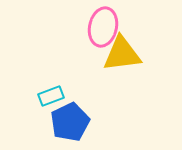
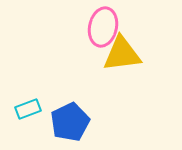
cyan rectangle: moved 23 px left, 13 px down
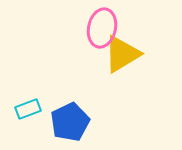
pink ellipse: moved 1 px left, 1 px down
yellow triangle: rotated 24 degrees counterclockwise
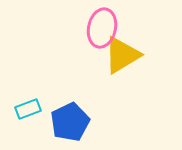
yellow triangle: moved 1 px down
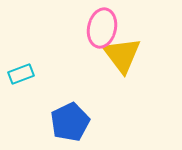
yellow triangle: rotated 36 degrees counterclockwise
cyan rectangle: moved 7 px left, 35 px up
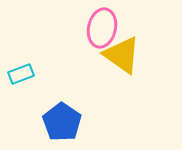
yellow triangle: rotated 18 degrees counterclockwise
blue pentagon: moved 8 px left; rotated 12 degrees counterclockwise
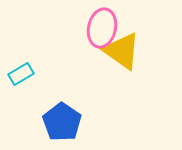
yellow triangle: moved 4 px up
cyan rectangle: rotated 10 degrees counterclockwise
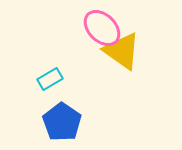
pink ellipse: rotated 57 degrees counterclockwise
cyan rectangle: moved 29 px right, 5 px down
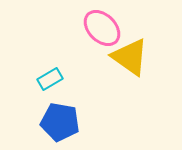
yellow triangle: moved 8 px right, 6 px down
blue pentagon: moved 2 px left; rotated 24 degrees counterclockwise
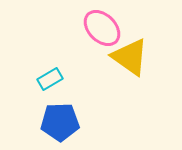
blue pentagon: rotated 12 degrees counterclockwise
